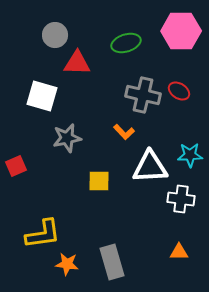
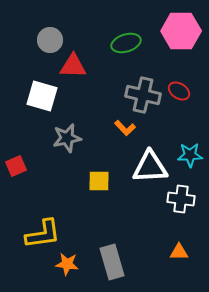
gray circle: moved 5 px left, 5 px down
red triangle: moved 4 px left, 3 px down
orange L-shape: moved 1 px right, 4 px up
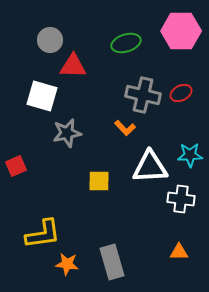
red ellipse: moved 2 px right, 2 px down; rotated 60 degrees counterclockwise
gray star: moved 5 px up
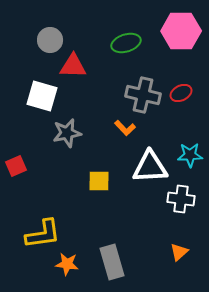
orange triangle: rotated 42 degrees counterclockwise
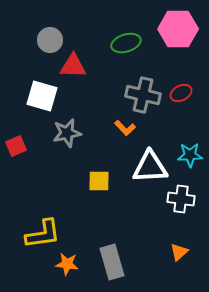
pink hexagon: moved 3 px left, 2 px up
red square: moved 20 px up
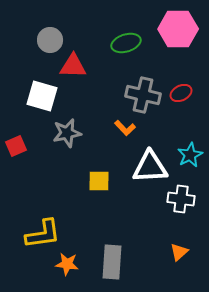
cyan star: rotated 25 degrees counterclockwise
gray rectangle: rotated 20 degrees clockwise
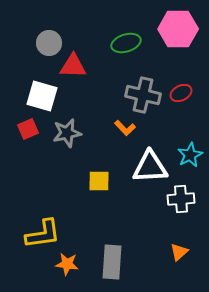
gray circle: moved 1 px left, 3 px down
red square: moved 12 px right, 17 px up
white cross: rotated 12 degrees counterclockwise
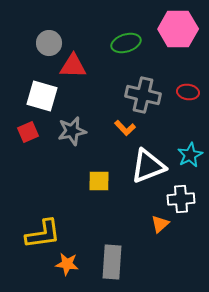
red ellipse: moved 7 px right, 1 px up; rotated 35 degrees clockwise
red square: moved 3 px down
gray star: moved 5 px right, 2 px up
white triangle: moved 2 px left, 1 px up; rotated 18 degrees counterclockwise
orange triangle: moved 19 px left, 28 px up
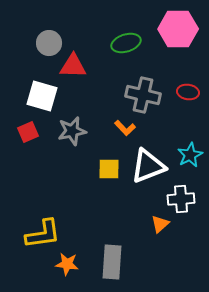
yellow square: moved 10 px right, 12 px up
